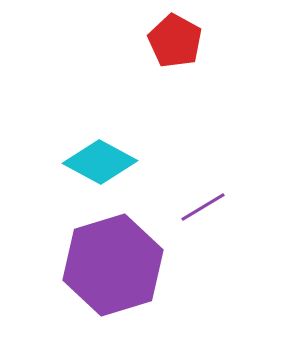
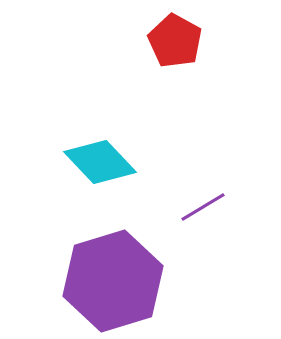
cyan diamond: rotated 18 degrees clockwise
purple hexagon: moved 16 px down
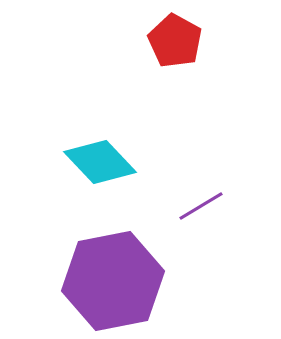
purple line: moved 2 px left, 1 px up
purple hexagon: rotated 6 degrees clockwise
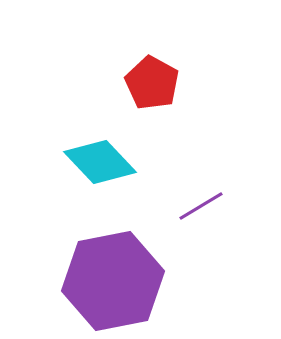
red pentagon: moved 23 px left, 42 px down
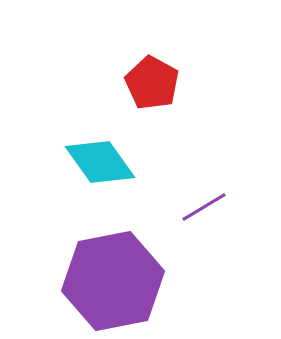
cyan diamond: rotated 8 degrees clockwise
purple line: moved 3 px right, 1 px down
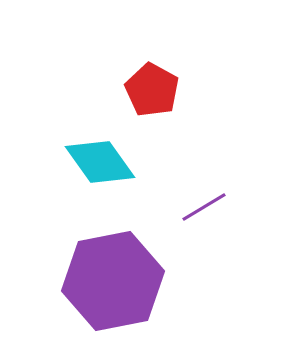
red pentagon: moved 7 px down
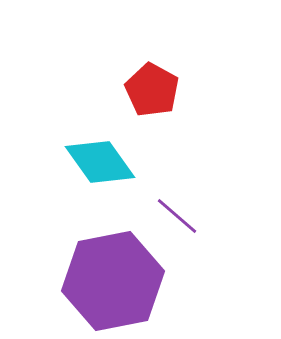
purple line: moved 27 px left, 9 px down; rotated 72 degrees clockwise
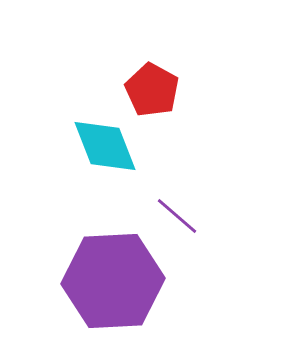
cyan diamond: moved 5 px right, 16 px up; rotated 14 degrees clockwise
purple hexagon: rotated 8 degrees clockwise
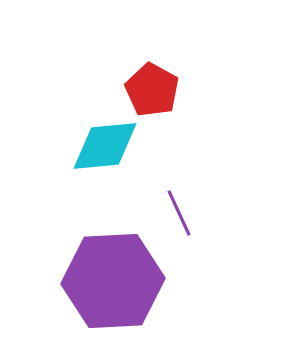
cyan diamond: rotated 74 degrees counterclockwise
purple line: moved 2 px right, 3 px up; rotated 24 degrees clockwise
